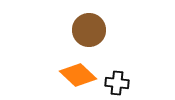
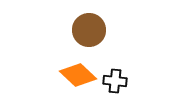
black cross: moved 2 px left, 2 px up
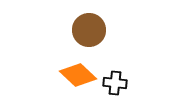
black cross: moved 2 px down
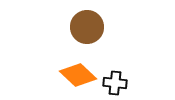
brown circle: moved 2 px left, 3 px up
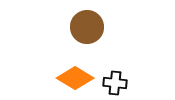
orange diamond: moved 3 px left, 3 px down; rotated 12 degrees counterclockwise
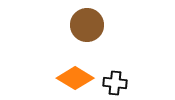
brown circle: moved 2 px up
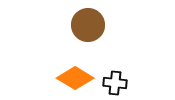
brown circle: moved 1 px right
